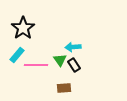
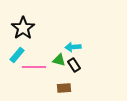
green triangle: moved 1 px left; rotated 40 degrees counterclockwise
pink line: moved 2 px left, 2 px down
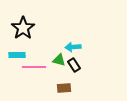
cyan rectangle: rotated 49 degrees clockwise
